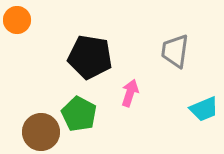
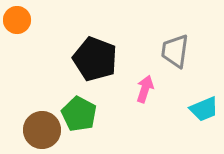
black pentagon: moved 5 px right, 2 px down; rotated 12 degrees clockwise
pink arrow: moved 15 px right, 4 px up
brown circle: moved 1 px right, 2 px up
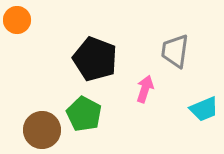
green pentagon: moved 5 px right
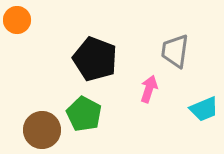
pink arrow: moved 4 px right
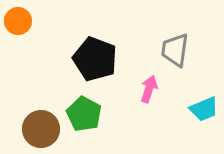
orange circle: moved 1 px right, 1 px down
gray trapezoid: moved 1 px up
brown circle: moved 1 px left, 1 px up
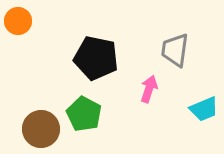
black pentagon: moved 1 px right, 1 px up; rotated 9 degrees counterclockwise
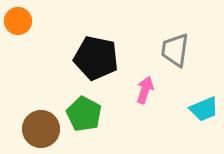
pink arrow: moved 4 px left, 1 px down
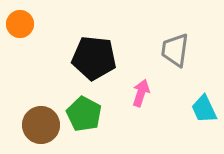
orange circle: moved 2 px right, 3 px down
black pentagon: moved 2 px left; rotated 6 degrees counterclockwise
pink arrow: moved 4 px left, 3 px down
cyan trapezoid: rotated 88 degrees clockwise
brown circle: moved 4 px up
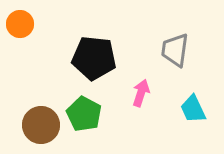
cyan trapezoid: moved 11 px left
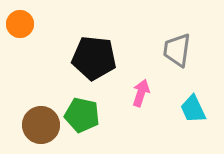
gray trapezoid: moved 2 px right
green pentagon: moved 2 px left, 1 px down; rotated 16 degrees counterclockwise
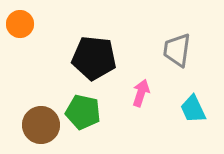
green pentagon: moved 1 px right, 3 px up
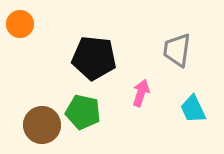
brown circle: moved 1 px right
